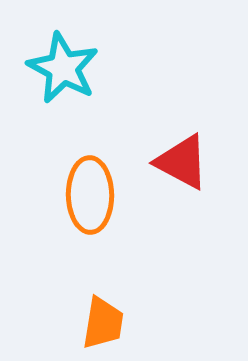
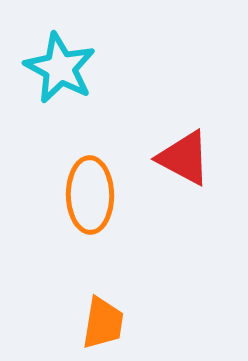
cyan star: moved 3 px left
red triangle: moved 2 px right, 4 px up
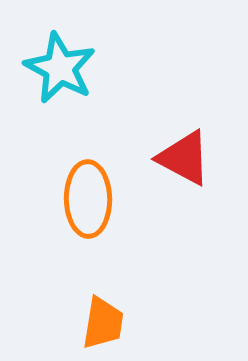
orange ellipse: moved 2 px left, 4 px down
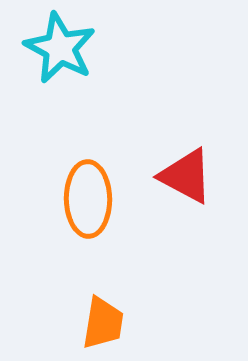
cyan star: moved 20 px up
red triangle: moved 2 px right, 18 px down
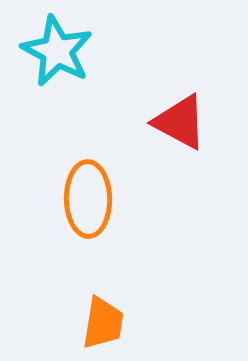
cyan star: moved 3 px left, 3 px down
red triangle: moved 6 px left, 54 px up
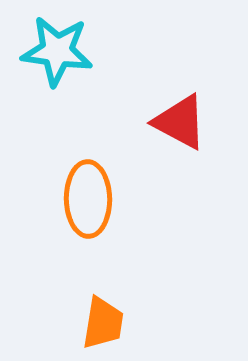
cyan star: rotated 20 degrees counterclockwise
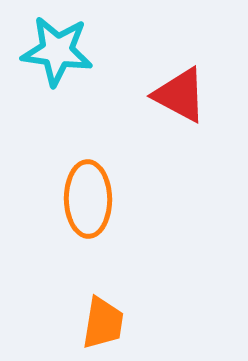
red triangle: moved 27 px up
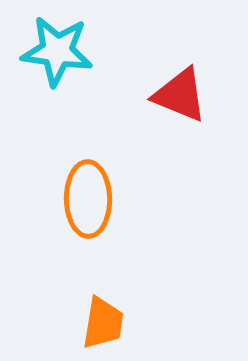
red triangle: rotated 6 degrees counterclockwise
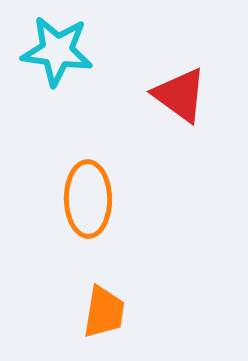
red triangle: rotated 14 degrees clockwise
orange trapezoid: moved 1 px right, 11 px up
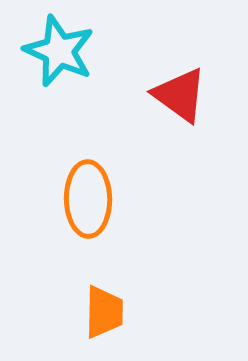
cyan star: moved 2 px right; rotated 16 degrees clockwise
orange trapezoid: rotated 8 degrees counterclockwise
